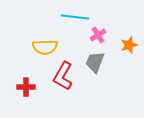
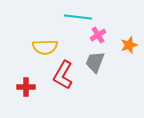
cyan line: moved 3 px right
red L-shape: moved 1 px up
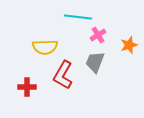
red cross: moved 1 px right
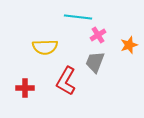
red L-shape: moved 3 px right, 6 px down
red cross: moved 2 px left, 1 px down
